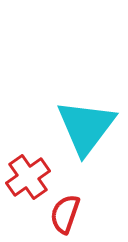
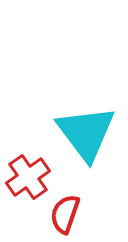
cyan triangle: moved 6 px down; rotated 14 degrees counterclockwise
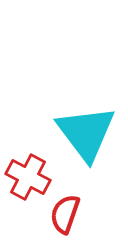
red cross: rotated 27 degrees counterclockwise
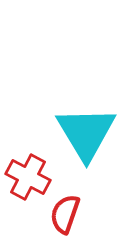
cyan triangle: rotated 6 degrees clockwise
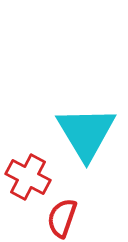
red semicircle: moved 3 px left, 4 px down
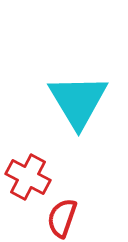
cyan triangle: moved 8 px left, 32 px up
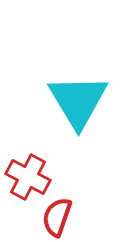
red semicircle: moved 5 px left, 1 px up
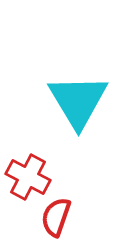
red semicircle: moved 1 px left
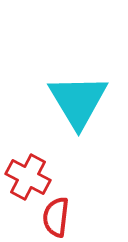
red semicircle: rotated 12 degrees counterclockwise
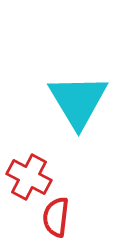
red cross: moved 1 px right
